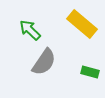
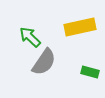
yellow rectangle: moved 2 px left, 3 px down; rotated 52 degrees counterclockwise
green arrow: moved 7 px down
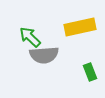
gray semicircle: moved 7 px up; rotated 52 degrees clockwise
green rectangle: rotated 54 degrees clockwise
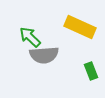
yellow rectangle: rotated 36 degrees clockwise
green rectangle: moved 1 px right, 1 px up
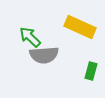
green rectangle: rotated 36 degrees clockwise
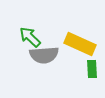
yellow rectangle: moved 17 px down
green rectangle: moved 1 px right, 2 px up; rotated 18 degrees counterclockwise
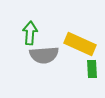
green arrow: moved 4 px up; rotated 50 degrees clockwise
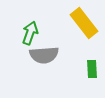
green arrow: rotated 15 degrees clockwise
yellow rectangle: moved 4 px right, 21 px up; rotated 28 degrees clockwise
